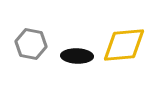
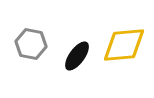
black ellipse: rotated 56 degrees counterclockwise
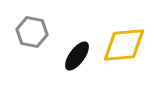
gray hexagon: moved 1 px right, 12 px up
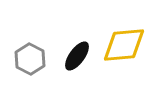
gray hexagon: moved 2 px left, 27 px down; rotated 16 degrees clockwise
